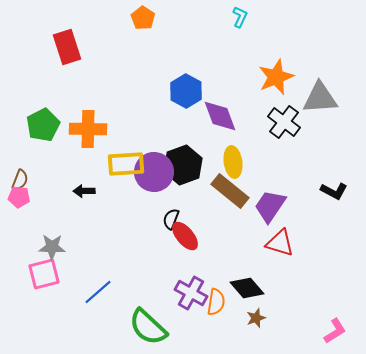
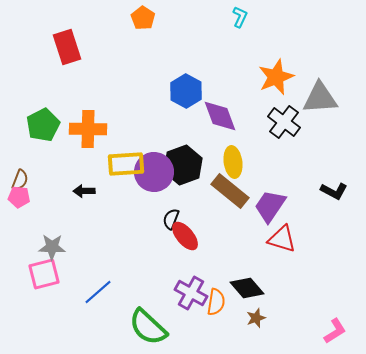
red triangle: moved 2 px right, 4 px up
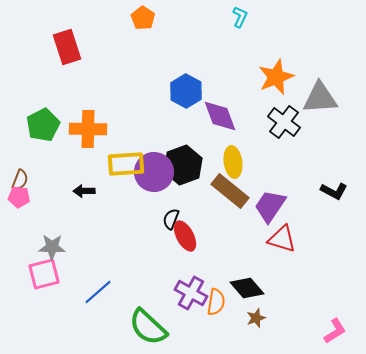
red ellipse: rotated 12 degrees clockwise
